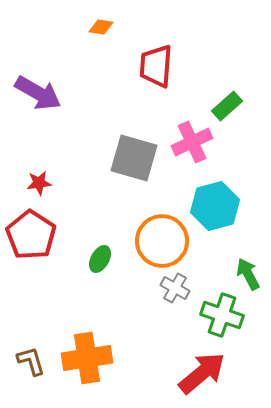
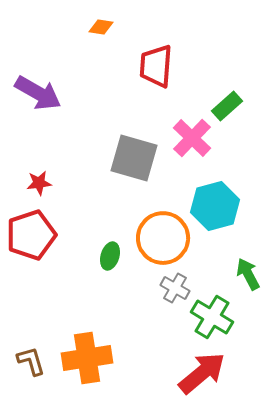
pink cross: moved 4 px up; rotated 21 degrees counterclockwise
red pentagon: rotated 21 degrees clockwise
orange circle: moved 1 px right, 3 px up
green ellipse: moved 10 px right, 3 px up; rotated 12 degrees counterclockwise
green cross: moved 10 px left, 2 px down; rotated 12 degrees clockwise
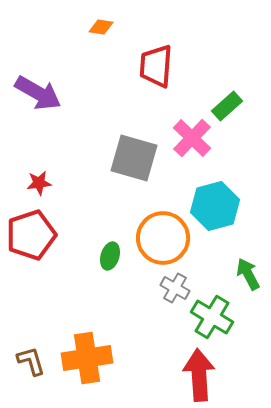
red arrow: moved 3 px left, 2 px down; rotated 54 degrees counterclockwise
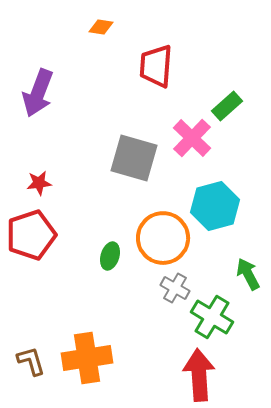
purple arrow: rotated 81 degrees clockwise
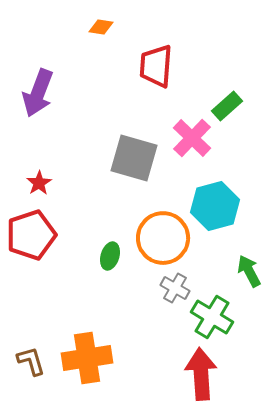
red star: rotated 25 degrees counterclockwise
green arrow: moved 1 px right, 3 px up
red arrow: moved 2 px right, 1 px up
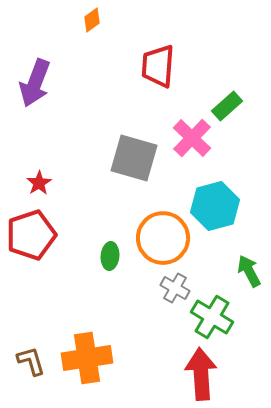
orange diamond: moved 9 px left, 7 px up; rotated 45 degrees counterclockwise
red trapezoid: moved 2 px right
purple arrow: moved 3 px left, 10 px up
green ellipse: rotated 12 degrees counterclockwise
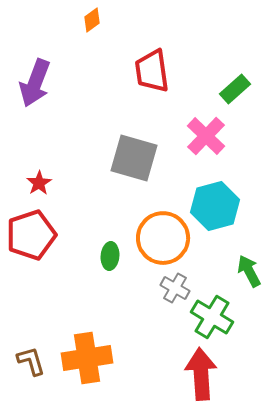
red trapezoid: moved 6 px left, 5 px down; rotated 12 degrees counterclockwise
green rectangle: moved 8 px right, 17 px up
pink cross: moved 14 px right, 2 px up
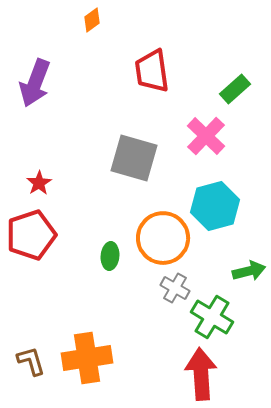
green arrow: rotated 104 degrees clockwise
